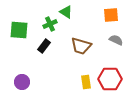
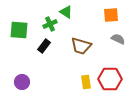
gray semicircle: moved 2 px right, 1 px up
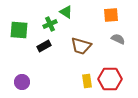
black rectangle: rotated 24 degrees clockwise
yellow rectangle: moved 1 px right, 1 px up
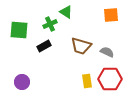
gray semicircle: moved 11 px left, 13 px down
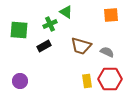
purple circle: moved 2 px left, 1 px up
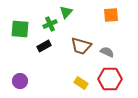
green triangle: rotated 40 degrees clockwise
green square: moved 1 px right, 1 px up
yellow rectangle: moved 6 px left, 2 px down; rotated 48 degrees counterclockwise
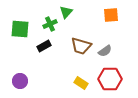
gray semicircle: moved 2 px left, 1 px up; rotated 120 degrees clockwise
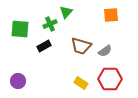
purple circle: moved 2 px left
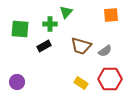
green cross: rotated 24 degrees clockwise
purple circle: moved 1 px left, 1 px down
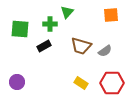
green triangle: moved 1 px right
red hexagon: moved 2 px right, 4 px down
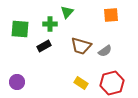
red hexagon: rotated 15 degrees counterclockwise
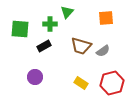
orange square: moved 5 px left, 3 px down
gray semicircle: moved 2 px left
purple circle: moved 18 px right, 5 px up
